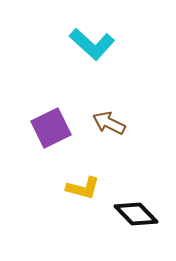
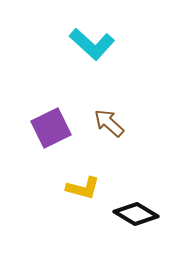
brown arrow: rotated 16 degrees clockwise
black diamond: rotated 15 degrees counterclockwise
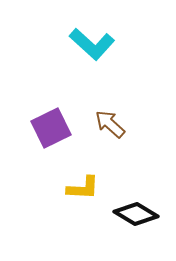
brown arrow: moved 1 px right, 1 px down
yellow L-shape: rotated 12 degrees counterclockwise
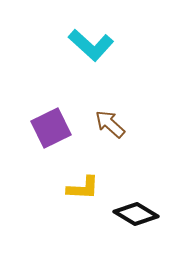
cyan L-shape: moved 1 px left, 1 px down
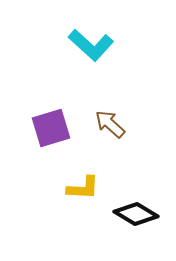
purple square: rotated 9 degrees clockwise
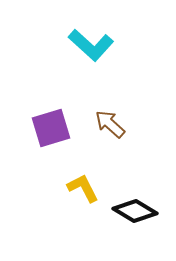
yellow L-shape: rotated 120 degrees counterclockwise
black diamond: moved 1 px left, 3 px up
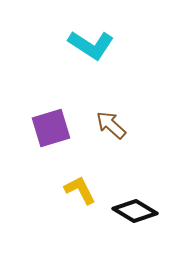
cyan L-shape: rotated 9 degrees counterclockwise
brown arrow: moved 1 px right, 1 px down
yellow L-shape: moved 3 px left, 2 px down
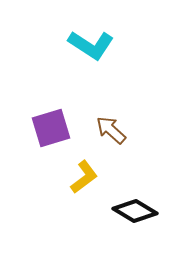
brown arrow: moved 5 px down
yellow L-shape: moved 4 px right, 13 px up; rotated 80 degrees clockwise
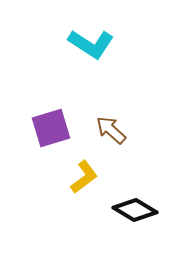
cyan L-shape: moved 1 px up
black diamond: moved 1 px up
